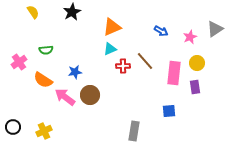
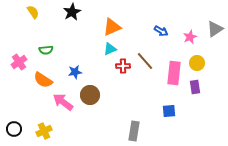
pink arrow: moved 2 px left, 5 px down
black circle: moved 1 px right, 2 px down
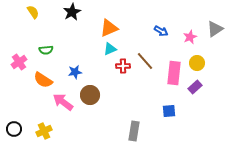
orange triangle: moved 3 px left, 1 px down
purple rectangle: rotated 56 degrees clockwise
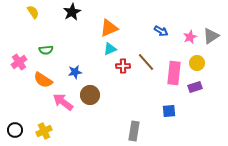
gray triangle: moved 4 px left, 7 px down
brown line: moved 1 px right, 1 px down
purple rectangle: rotated 24 degrees clockwise
black circle: moved 1 px right, 1 px down
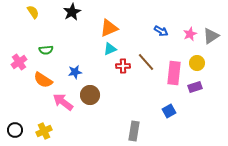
pink star: moved 3 px up
blue square: rotated 24 degrees counterclockwise
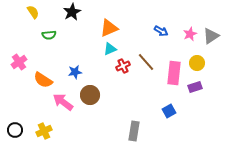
green semicircle: moved 3 px right, 15 px up
red cross: rotated 24 degrees counterclockwise
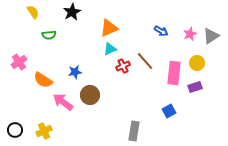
brown line: moved 1 px left, 1 px up
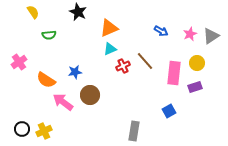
black star: moved 6 px right; rotated 18 degrees counterclockwise
orange semicircle: moved 3 px right
black circle: moved 7 px right, 1 px up
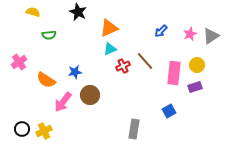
yellow semicircle: rotated 40 degrees counterclockwise
blue arrow: rotated 104 degrees clockwise
yellow circle: moved 2 px down
pink arrow: rotated 90 degrees counterclockwise
gray rectangle: moved 2 px up
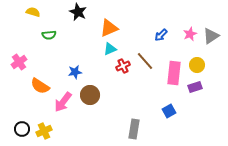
blue arrow: moved 4 px down
orange semicircle: moved 6 px left, 6 px down
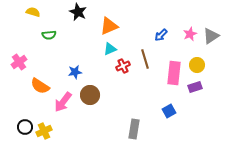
orange triangle: moved 2 px up
brown line: moved 2 px up; rotated 24 degrees clockwise
black circle: moved 3 px right, 2 px up
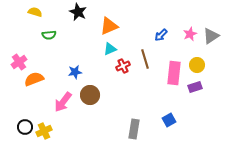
yellow semicircle: moved 2 px right
orange semicircle: moved 6 px left, 7 px up; rotated 126 degrees clockwise
blue square: moved 9 px down
